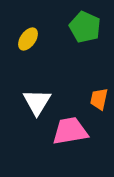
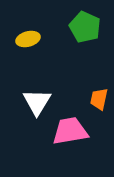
yellow ellipse: rotated 40 degrees clockwise
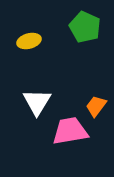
yellow ellipse: moved 1 px right, 2 px down
orange trapezoid: moved 3 px left, 7 px down; rotated 25 degrees clockwise
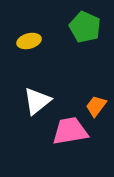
white triangle: moved 1 px up; rotated 20 degrees clockwise
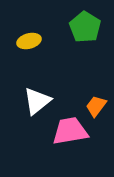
green pentagon: rotated 8 degrees clockwise
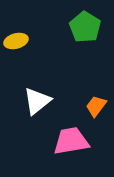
yellow ellipse: moved 13 px left
pink trapezoid: moved 1 px right, 10 px down
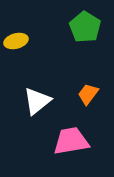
orange trapezoid: moved 8 px left, 12 px up
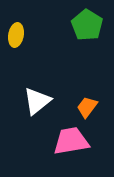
green pentagon: moved 2 px right, 2 px up
yellow ellipse: moved 6 px up; rotated 65 degrees counterclockwise
orange trapezoid: moved 1 px left, 13 px down
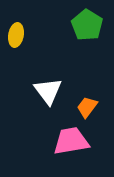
white triangle: moved 11 px right, 10 px up; rotated 28 degrees counterclockwise
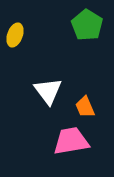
yellow ellipse: moved 1 px left; rotated 10 degrees clockwise
orange trapezoid: moved 2 px left; rotated 60 degrees counterclockwise
